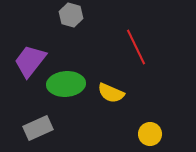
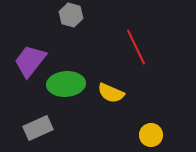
yellow circle: moved 1 px right, 1 px down
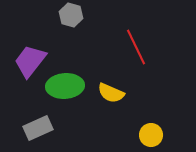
green ellipse: moved 1 px left, 2 px down
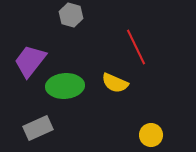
yellow semicircle: moved 4 px right, 10 px up
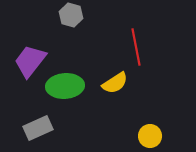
red line: rotated 15 degrees clockwise
yellow semicircle: rotated 56 degrees counterclockwise
yellow circle: moved 1 px left, 1 px down
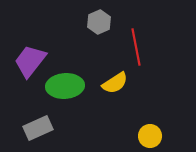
gray hexagon: moved 28 px right, 7 px down; rotated 20 degrees clockwise
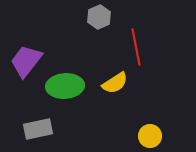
gray hexagon: moved 5 px up
purple trapezoid: moved 4 px left
gray rectangle: moved 1 px down; rotated 12 degrees clockwise
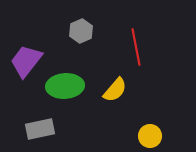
gray hexagon: moved 18 px left, 14 px down
yellow semicircle: moved 7 px down; rotated 16 degrees counterclockwise
gray rectangle: moved 2 px right
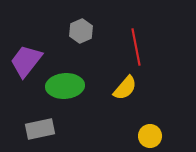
yellow semicircle: moved 10 px right, 2 px up
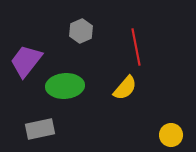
yellow circle: moved 21 px right, 1 px up
